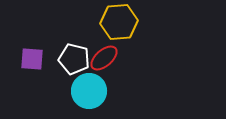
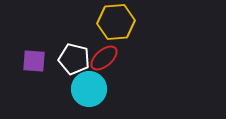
yellow hexagon: moved 3 px left
purple square: moved 2 px right, 2 px down
cyan circle: moved 2 px up
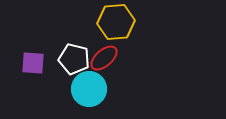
purple square: moved 1 px left, 2 px down
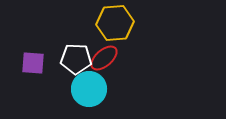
yellow hexagon: moved 1 px left, 1 px down
white pentagon: moved 2 px right; rotated 12 degrees counterclockwise
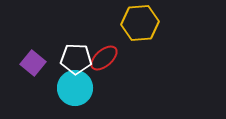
yellow hexagon: moved 25 px right
purple square: rotated 35 degrees clockwise
cyan circle: moved 14 px left, 1 px up
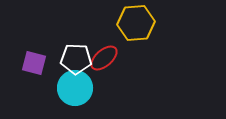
yellow hexagon: moved 4 px left
purple square: moved 1 px right; rotated 25 degrees counterclockwise
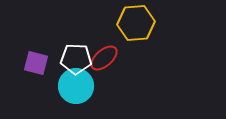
purple square: moved 2 px right
cyan circle: moved 1 px right, 2 px up
